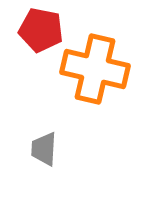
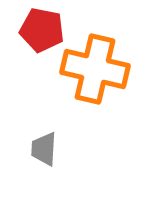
red pentagon: moved 1 px right
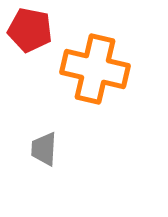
red pentagon: moved 12 px left
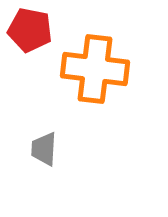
orange cross: rotated 6 degrees counterclockwise
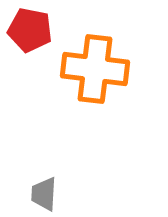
gray trapezoid: moved 45 px down
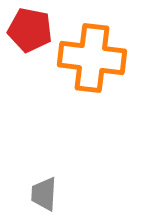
orange cross: moved 3 px left, 11 px up
